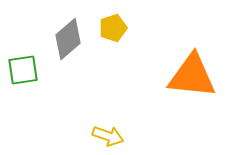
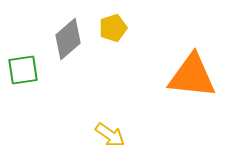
yellow arrow: moved 2 px right, 1 px up; rotated 16 degrees clockwise
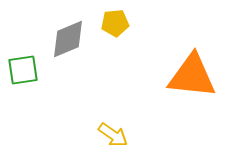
yellow pentagon: moved 2 px right, 5 px up; rotated 12 degrees clockwise
gray diamond: rotated 18 degrees clockwise
yellow arrow: moved 3 px right
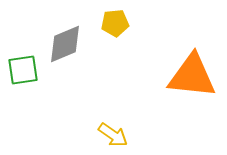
gray diamond: moved 3 px left, 5 px down
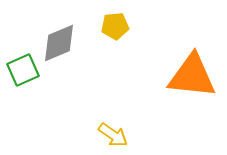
yellow pentagon: moved 3 px down
gray diamond: moved 6 px left, 1 px up
green square: rotated 16 degrees counterclockwise
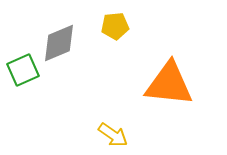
orange triangle: moved 23 px left, 8 px down
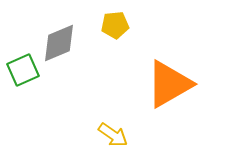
yellow pentagon: moved 1 px up
orange triangle: rotated 36 degrees counterclockwise
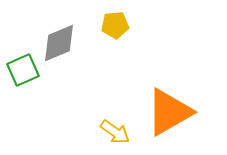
orange triangle: moved 28 px down
yellow arrow: moved 2 px right, 3 px up
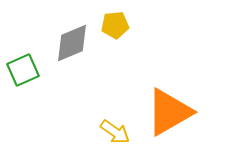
gray diamond: moved 13 px right
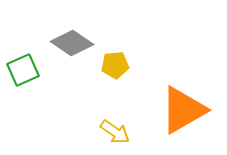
yellow pentagon: moved 40 px down
gray diamond: rotated 57 degrees clockwise
orange triangle: moved 14 px right, 2 px up
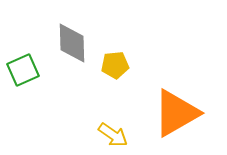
gray diamond: rotated 54 degrees clockwise
orange triangle: moved 7 px left, 3 px down
yellow arrow: moved 2 px left, 3 px down
